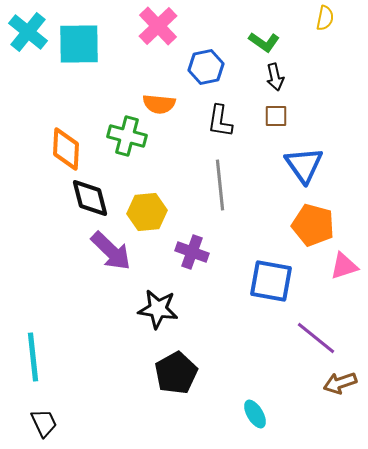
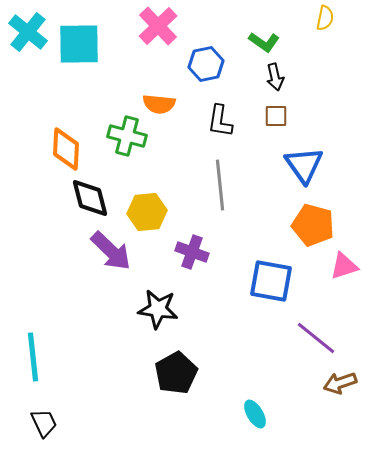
blue hexagon: moved 3 px up
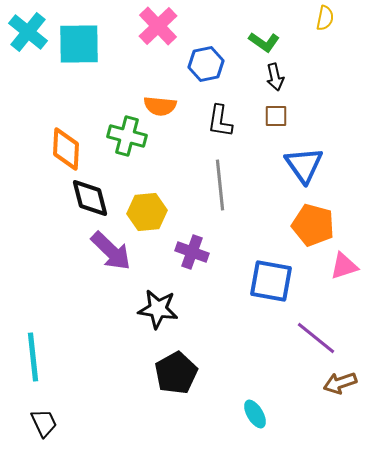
orange semicircle: moved 1 px right, 2 px down
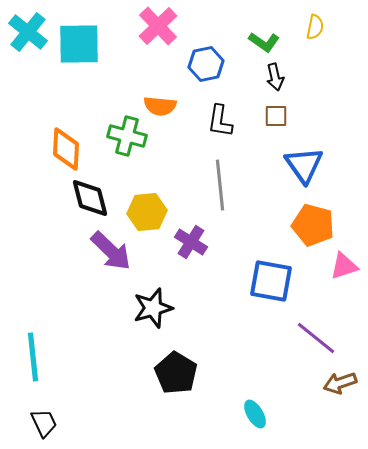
yellow semicircle: moved 10 px left, 9 px down
purple cross: moved 1 px left, 10 px up; rotated 12 degrees clockwise
black star: moved 5 px left, 1 px up; rotated 24 degrees counterclockwise
black pentagon: rotated 12 degrees counterclockwise
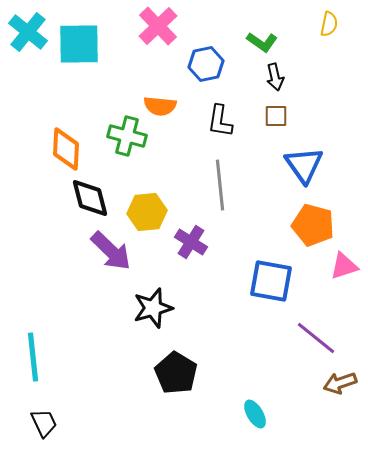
yellow semicircle: moved 14 px right, 3 px up
green L-shape: moved 2 px left
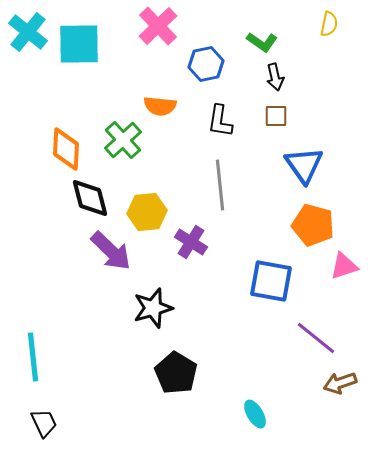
green cross: moved 4 px left, 4 px down; rotated 33 degrees clockwise
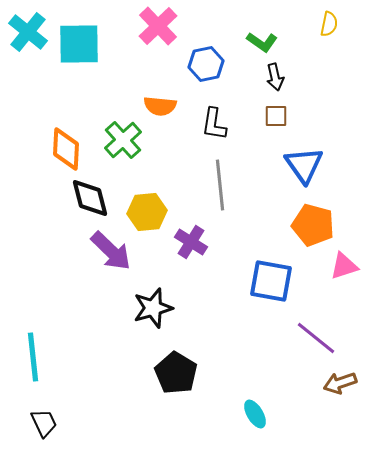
black L-shape: moved 6 px left, 3 px down
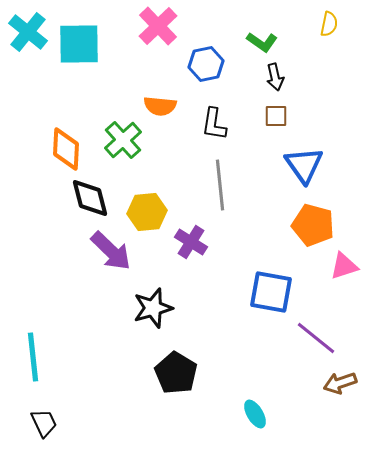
blue square: moved 11 px down
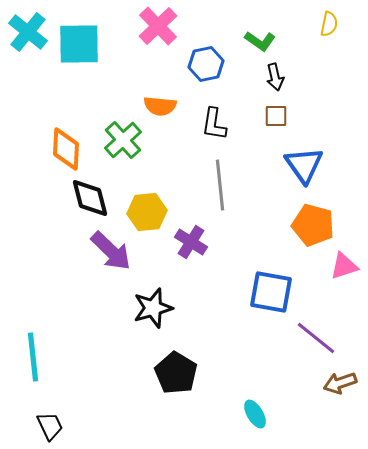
green L-shape: moved 2 px left, 1 px up
black trapezoid: moved 6 px right, 3 px down
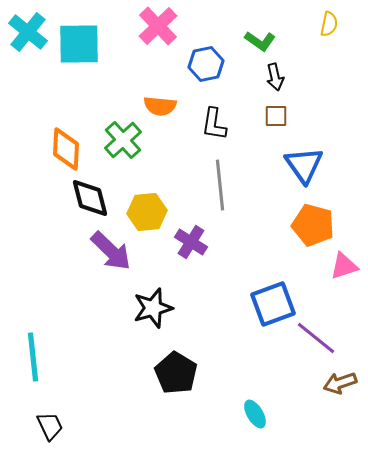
blue square: moved 2 px right, 12 px down; rotated 30 degrees counterclockwise
